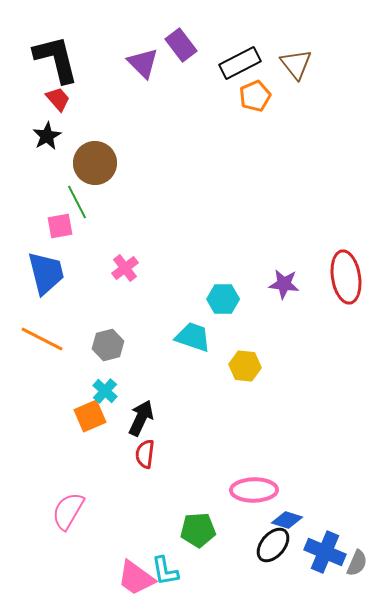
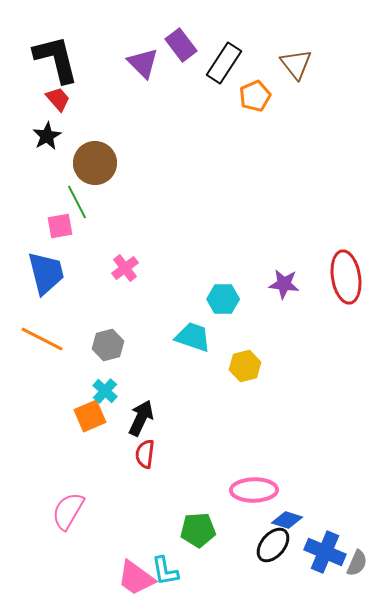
black rectangle: moved 16 px left; rotated 30 degrees counterclockwise
yellow hexagon: rotated 20 degrees counterclockwise
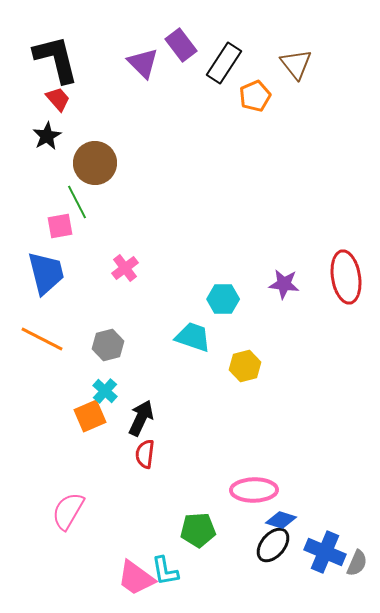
blue diamond: moved 6 px left
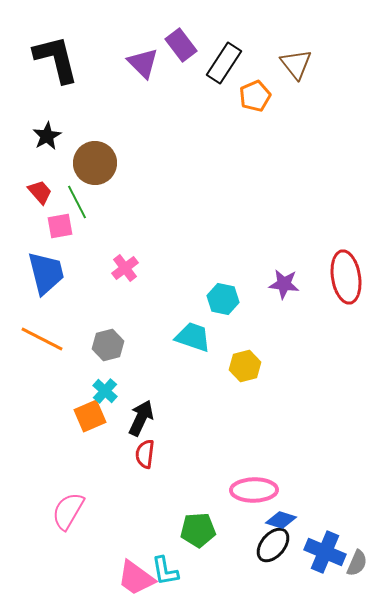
red trapezoid: moved 18 px left, 93 px down
cyan hexagon: rotated 12 degrees clockwise
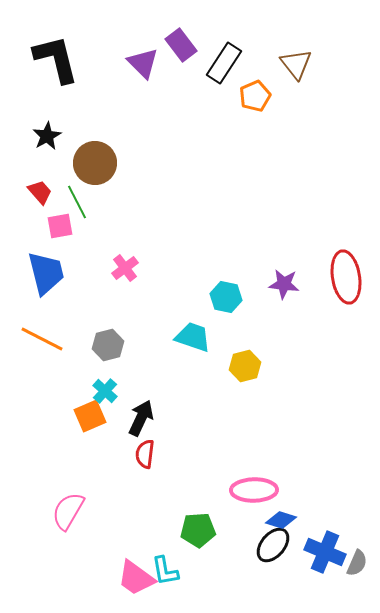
cyan hexagon: moved 3 px right, 2 px up
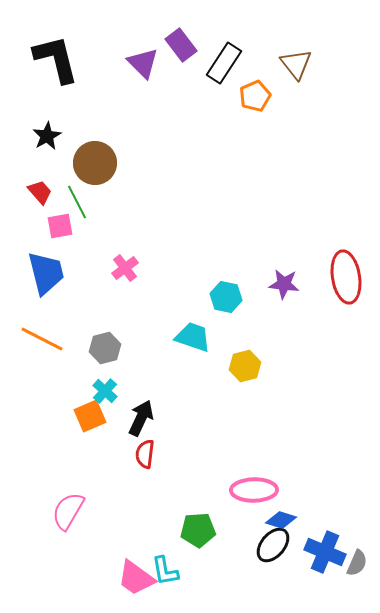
gray hexagon: moved 3 px left, 3 px down
